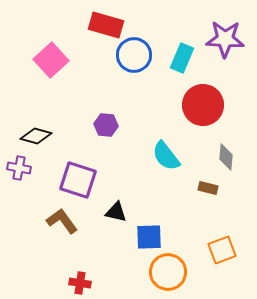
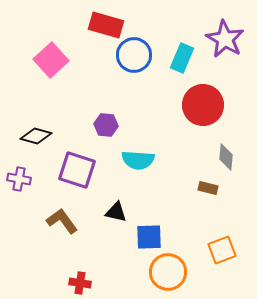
purple star: rotated 27 degrees clockwise
cyan semicircle: moved 28 px left, 4 px down; rotated 48 degrees counterclockwise
purple cross: moved 11 px down
purple square: moved 1 px left, 10 px up
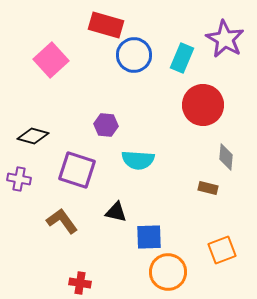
black diamond: moved 3 px left
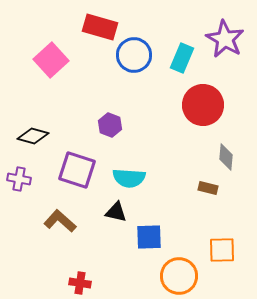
red rectangle: moved 6 px left, 2 px down
purple hexagon: moved 4 px right; rotated 15 degrees clockwise
cyan semicircle: moved 9 px left, 18 px down
brown L-shape: moved 2 px left; rotated 12 degrees counterclockwise
orange square: rotated 20 degrees clockwise
orange circle: moved 11 px right, 4 px down
